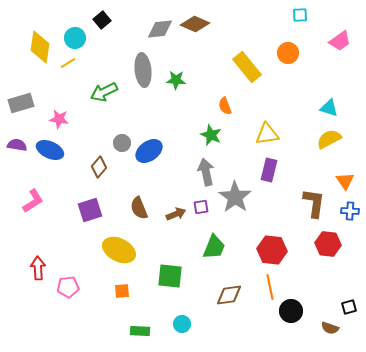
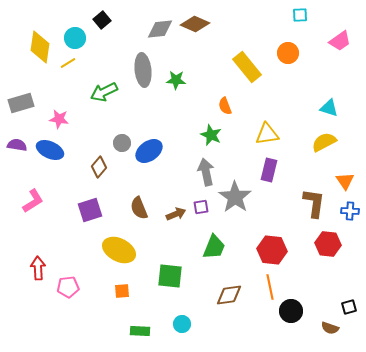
yellow semicircle at (329, 139): moved 5 px left, 3 px down
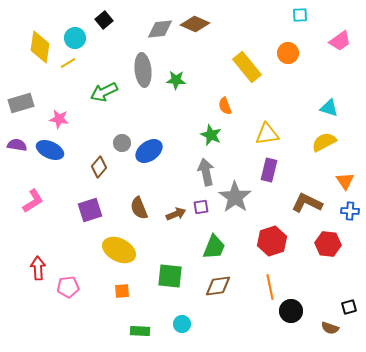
black square at (102, 20): moved 2 px right
brown L-shape at (314, 203): moved 7 px left; rotated 72 degrees counterclockwise
red hexagon at (272, 250): moved 9 px up; rotated 24 degrees counterclockwise
brown diamond at (229, 295): moved 11 px left, 9 px up
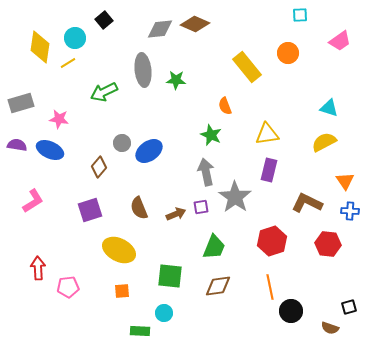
cyan circle at (182, 324): moved 18 px left, 11 px up
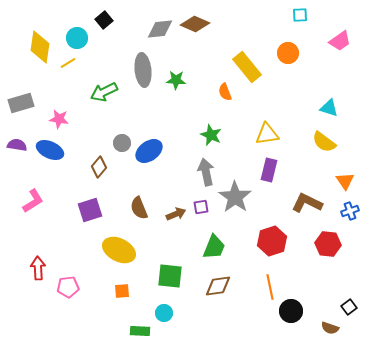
cyan circle at (75, 38): moved 2 px right
orange semicircle at (225, 106): moved 14 px up
yellow semicircle at (324, 142): rotated 115 degrees counterclockwise
blue cross at (350, 211): rotated 24 degrees counterclockwise
black square at (349, 307): rotated 21 degrees counterclockwise
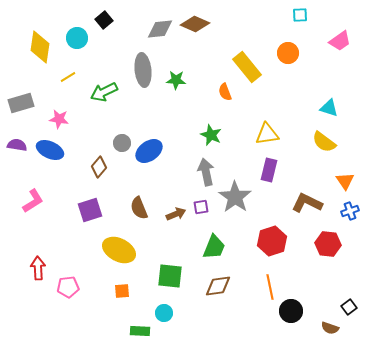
yellow line at (68, 63): moved 14 px down
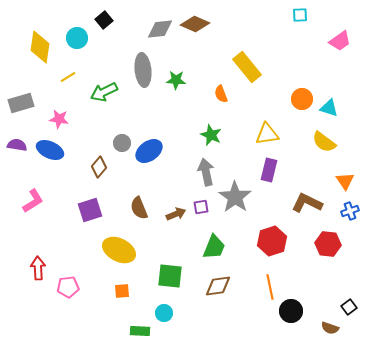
orange circle at (288, 53): moved 14 px right, 46 px down
orange semicircle at (225, 92): moved 4 px left, 2 px down
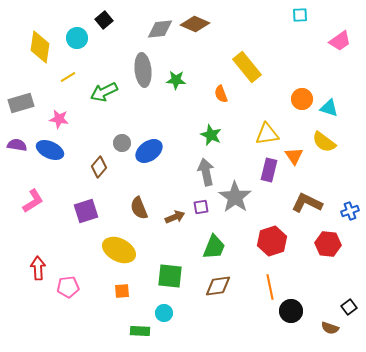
orange triangle at (345, 181): moved 51 px left, 25 px up
purple square at (90, 210): moved 4 px left, 1 px down
brown arrow at (176, 214): moved 1 px left, 3 px down
